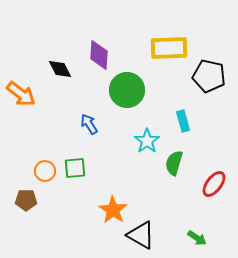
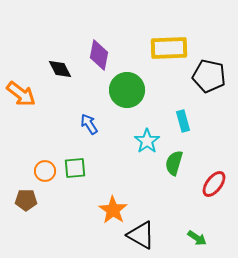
purple diamond: rotated 8 degrees clockwise
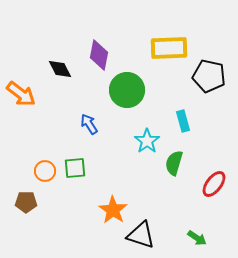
brown pentagon: moved 2 px down
black triangle: rotated 12 degrees counterclockwise
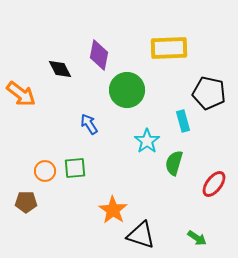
black pentagon: moved 17 px down
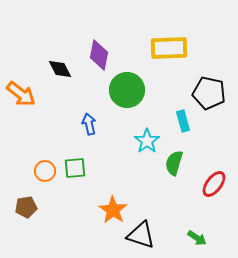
blue arrow: rotated 20 degrees clockwise
brown pentagon: moved 5 px down; rotated 10 degrees counterclockwise
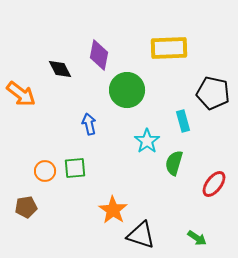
black pentagon: moved 4 px right
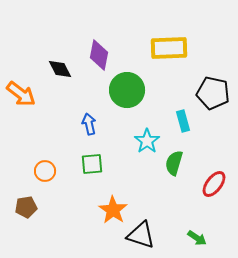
green square: moved 17 px right, 4 px up
